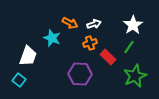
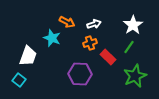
orange arrow: moved 3 px left, 1 px up
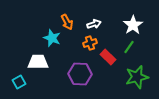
orange arrow: rotated 35 degrees clockwise
white trapezoid: moved 10 px right, 6 px down; rotated 110 degrees counterclockwise
green star: moved 2 px right, 1 px down; rotated 10 degrees clockwise
cyan square: moved 2 px down; rotated 24 degrees clockwise
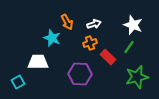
white star: rotated 18 degrees counterclockwise
cyan square: moved 1 px left
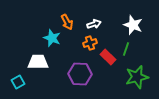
green line: moved 3 px left, 2 px down; rotated 16 degrees counterclockwise
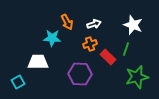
cyan star: rotated 18 degrees counterclockwise
orange cross: moved 1 px down
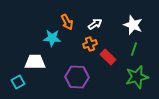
white arrow: moved 1 px right; rotated 16 degrees counterclockwise
green line: moved 8 px right
white trapezoid: moved 3 px left
purple hexagon: moved 3 px left, 3 px down
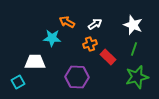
orange arrow: rotated 147 degrees clockwise
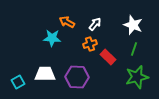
white arrow: rotated 16 degrees counterclockwise
white trapezoid: moved 10 px right, 12 px down
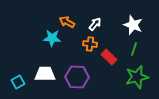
orange cross: rotated 24 degrees clockwise
red rectangle: moved 1 px right
